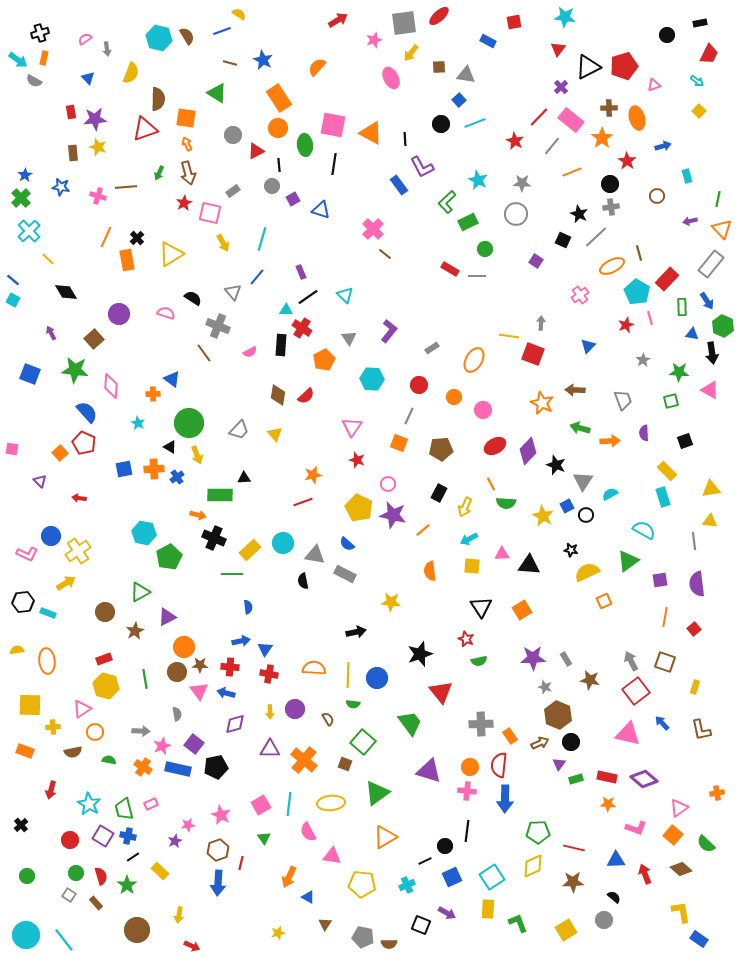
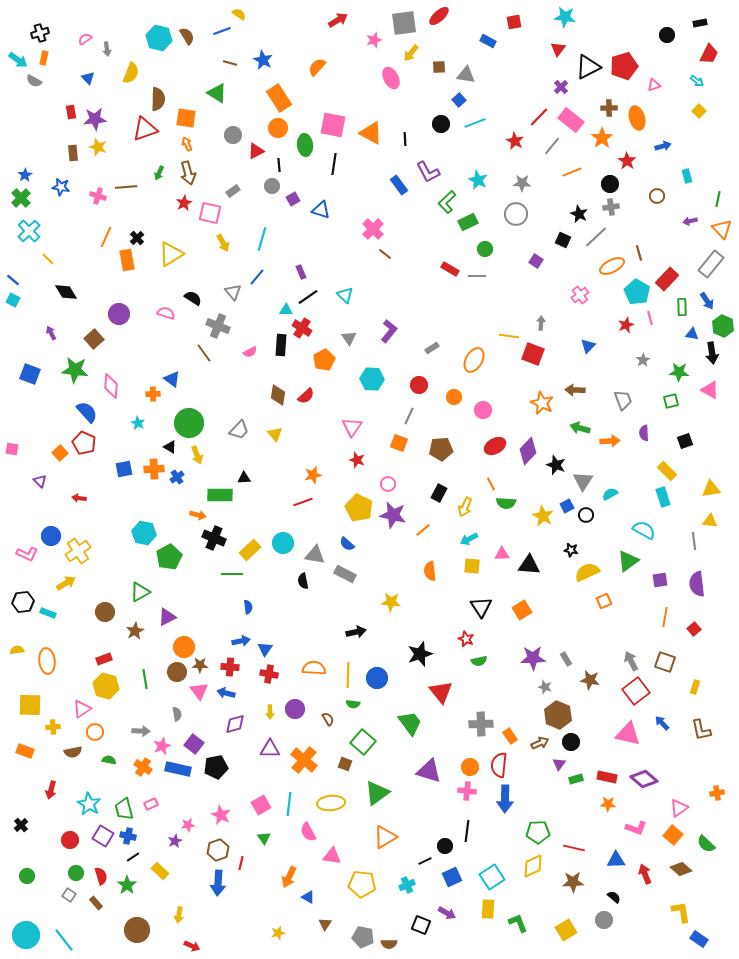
purple L-shape at (422, 167): moved 6 px right, 5 px down
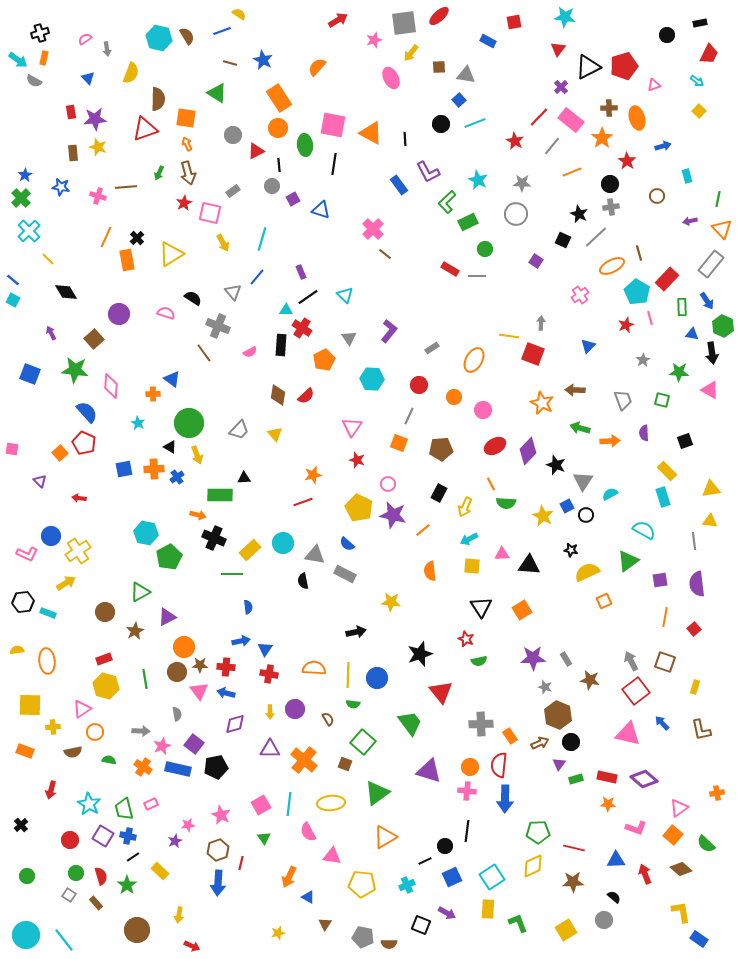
green square at (671, 401): moved 9 px left, 1 px up; rotated 28 degrees clockwise
cyan hexagon at (144, 533): moved 2 px right
red cross at (230, 667): moved 4 px left
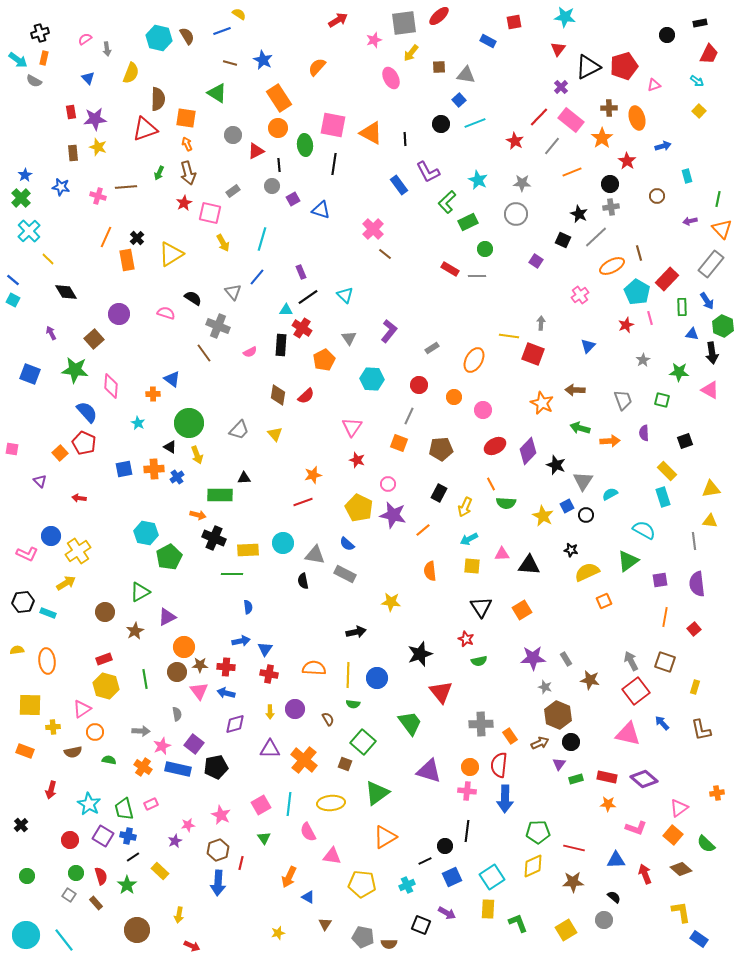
yellow rectangle at (250, 550): moved 2 px left; rotated 40 degrees clockwise
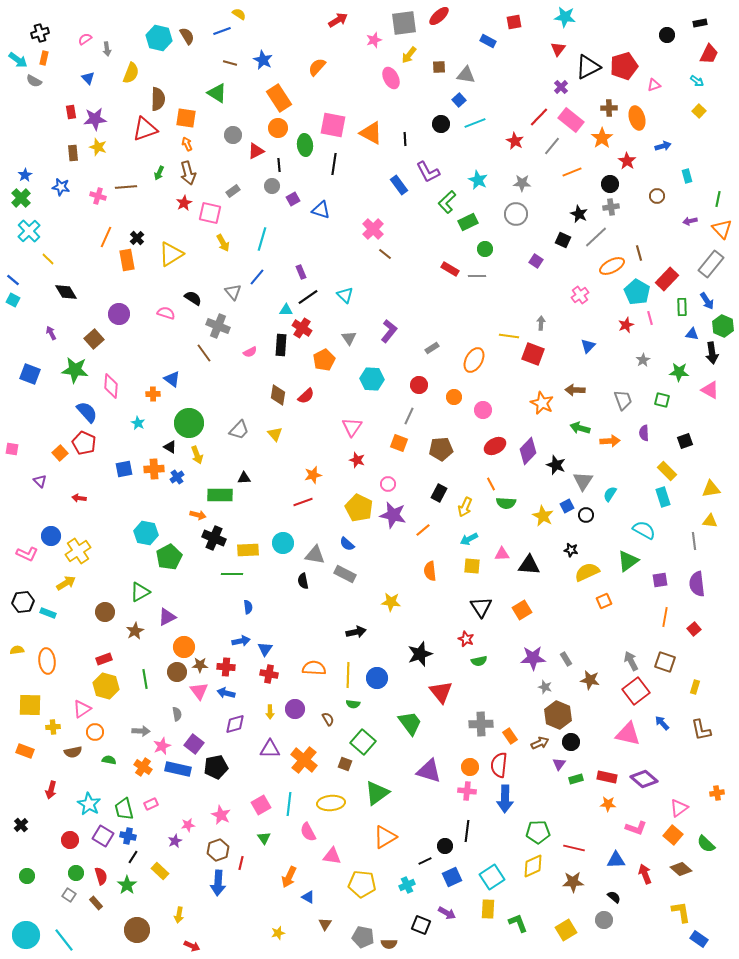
yellow arrow at (411, 53): moved 2 px left, 2 px down
cyan semicircle at (610, 494): rotated 28 degrees counterclockwise
black line at (133, 857): rotated 24 degrees counterclockwise
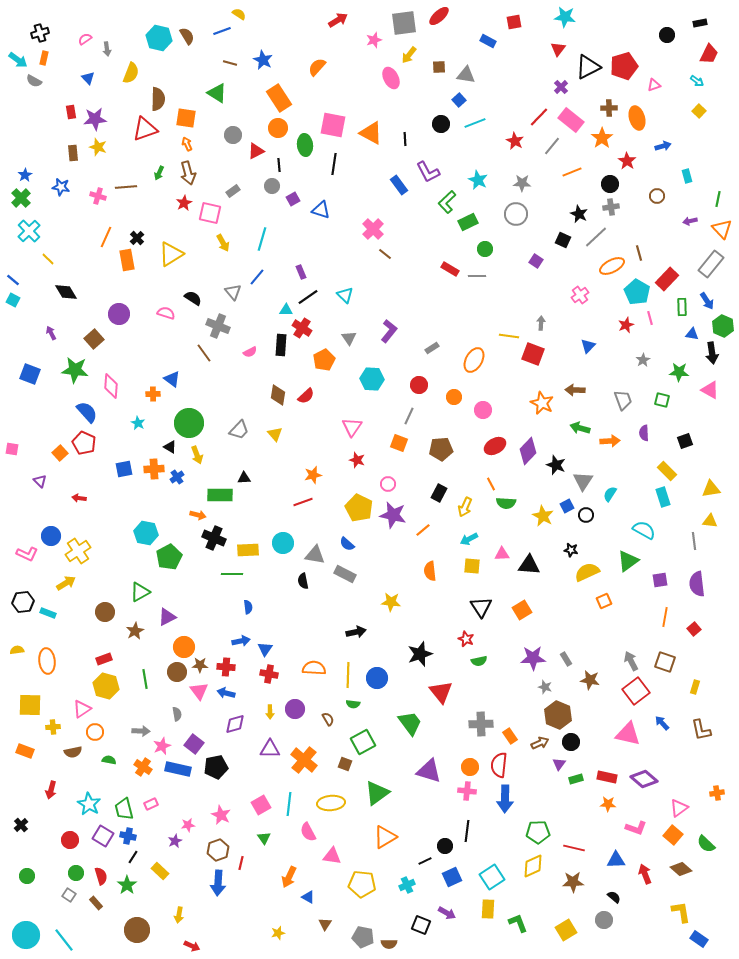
green square at (363, 742): rotated 20 degrees clockwise
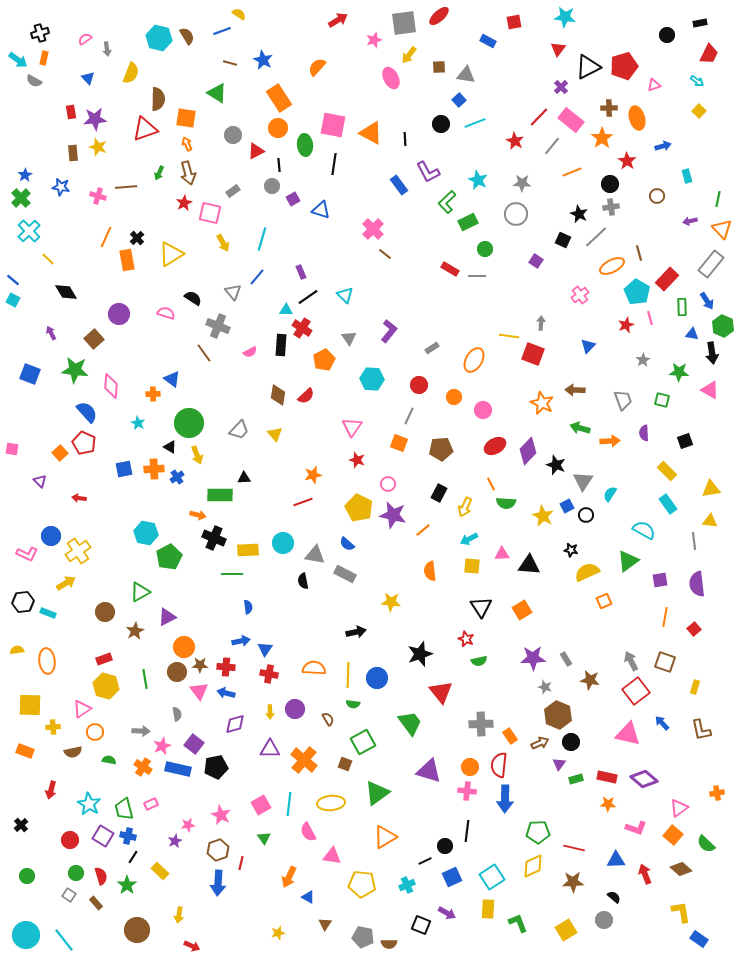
cyan rectangle at (663, 497): moved 5 px right, 7 px down; rotated 18 degrees counterclockwise
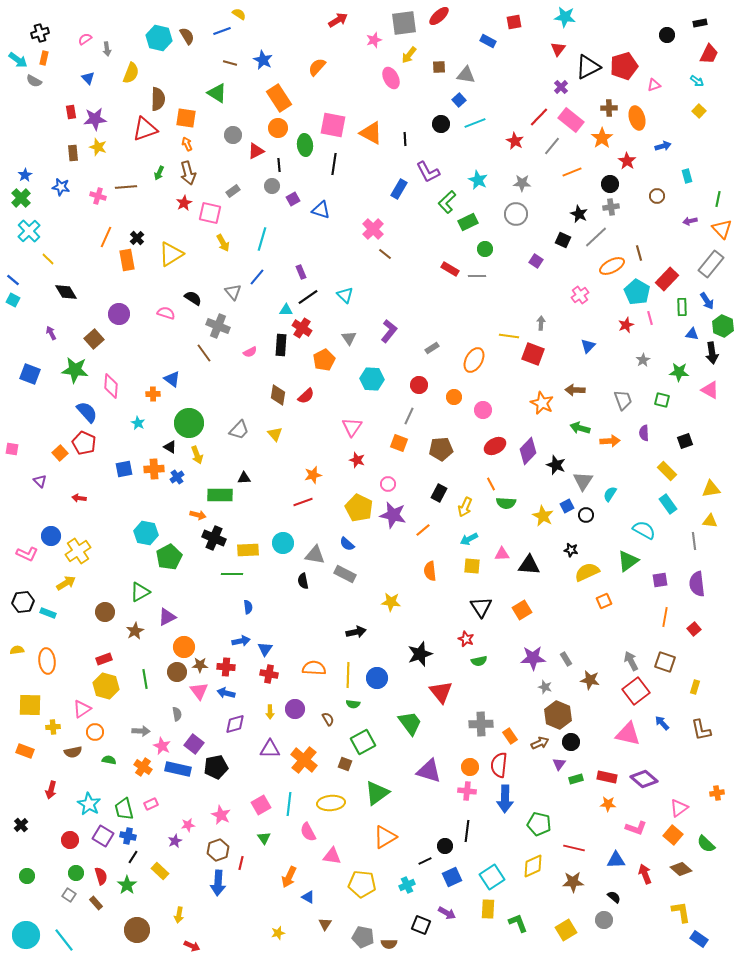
blue rectangle at (399, 185): moved 4 px down; rotated 66 degrees clockwise
pink star at (162, 746): rotated 24 degrees counterclockwise
green pentagon at (538, 832): moved 1 px right, 8 px up; rotated 15 degrees clockwise
